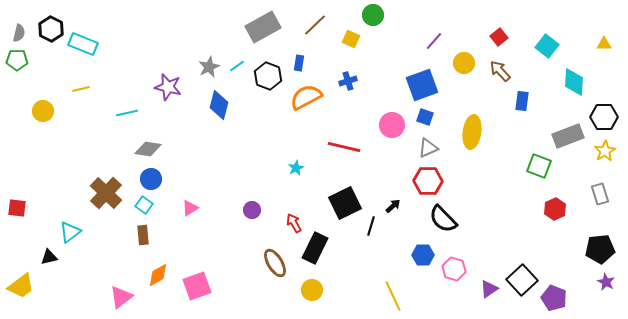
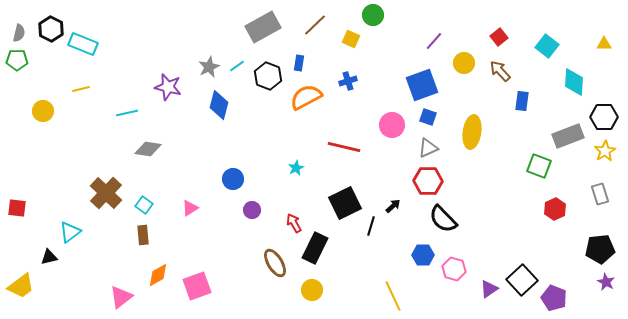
blue square at (425, 117): moved 3 px right
blue circle at (151, 179): moved 82 px right
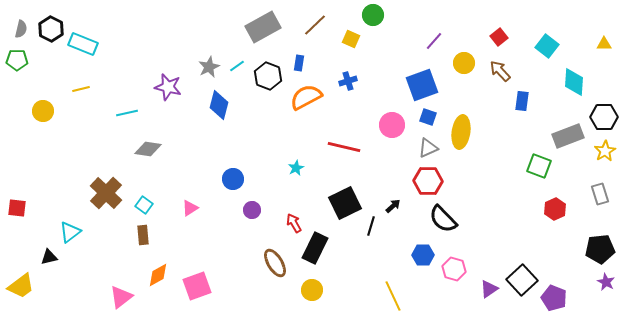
gray semicircle at (19, 33): moved 2 px right, 4 px up
yellow ellipse at (472, 132): moved 11 px left
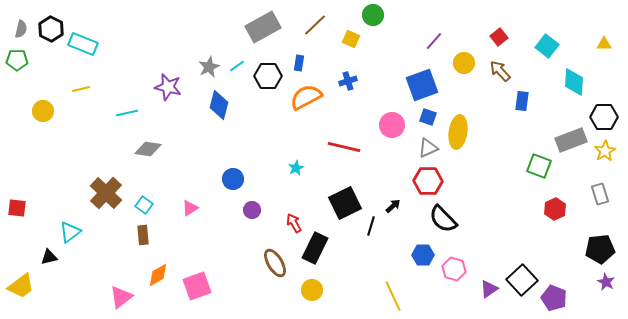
black hexagon at (268, 76): rotated 20 degrees counterclockwise
yellow ellipse at (461, 132): moved 3 px left
gray rectangle at (568, 136): moved 3 px right, 4 px down
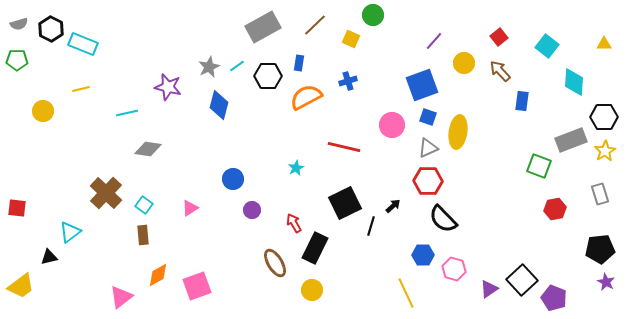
gray semicircle at (21, 29): moved 2 px left, 5 px up; rotated 60 degrees clockwise
red hexagon at (555, 209): rotated 15 degrees clockwise
yellow line at (393, 296): moved 13 px right, 3 px up
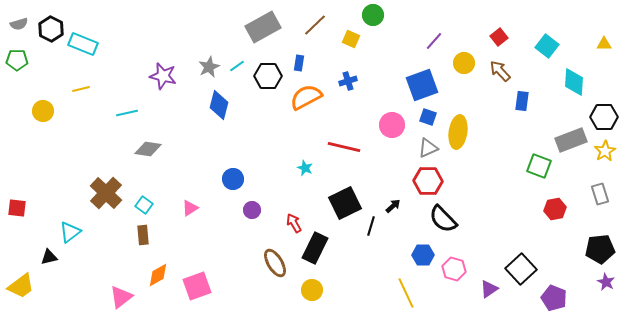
purple star at (168, 87): moved 5 px left, 11 px up
cyan star at (296, 168): moved 9 px right; rotated 21 degrees counterclockwise
black square at (522, 280): moved 1 px left, 11 px up
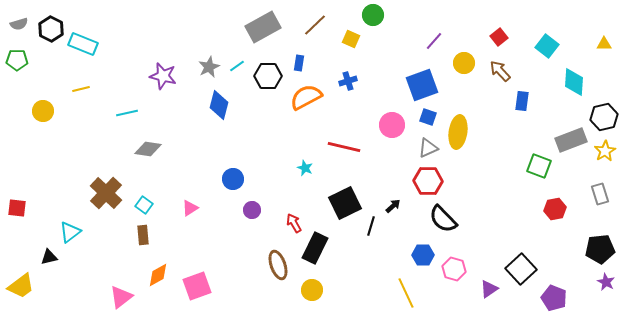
black hexagon at (604, 117): rotated 12 degrees counterclockwise
brown ellipse at (275, 263): moved 3 px right, 2 px down; rotated 12 degrees clockwise
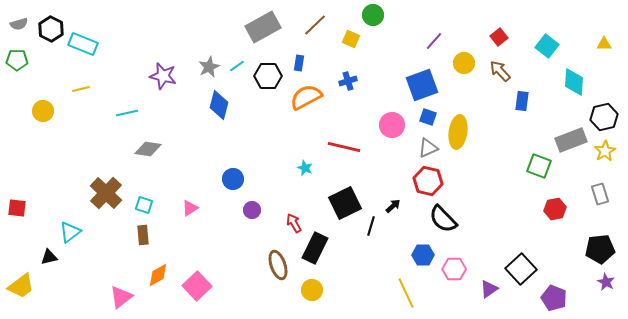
red hexagon at (428, 181): rotated 12 degrees clockwise
cyan square at (144, 205): rotated 18 degrees counterclockwise
pink hexagon at (454, 269): rotated 15 degrees counterclockwise
pink square at (197, 286): rotated 24 degrees counterclockwise
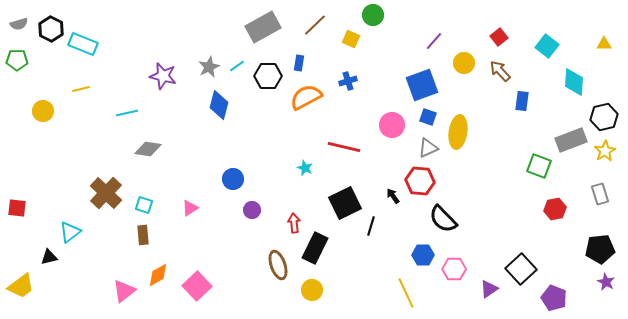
red hexagon at (428, 181): moved 8 px left; rotated 8 degrees counterclockwise
black arrow at (393, 206): moved 10 px up; rotated 84 degrees counterclockwise
red arrow at (294, 223): rotated 24 degrees clockwise
pink triangle at (121, 297): moved 3 px right, 6 px up
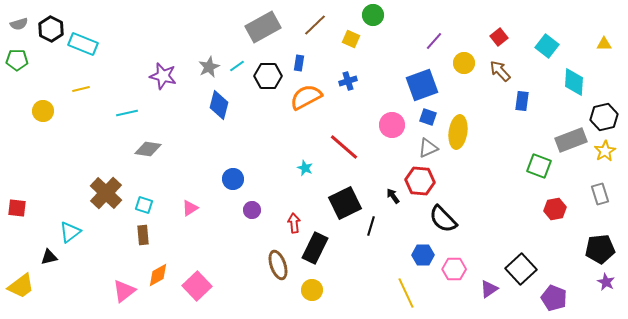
red line at (344, 147): rotated 28 degrees clockwise
